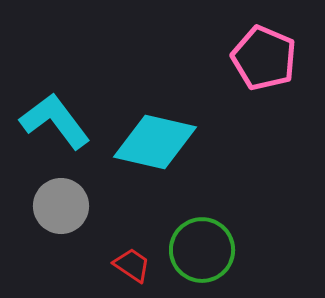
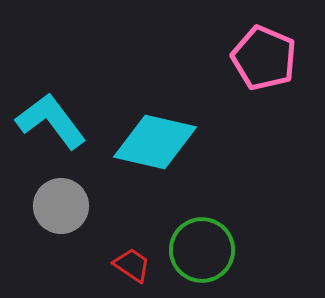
cyan L-shape: moved 4 px left
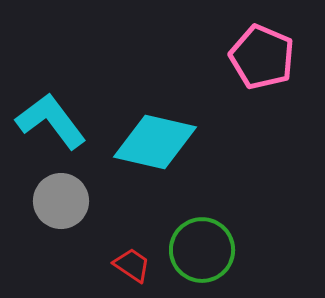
pink pentagon: moved 2 px left, 1 px up
gray circle: moved 5 px up
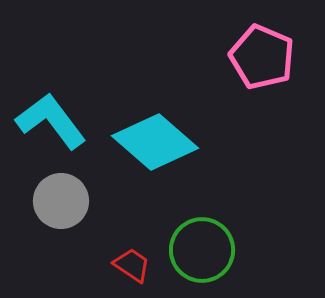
cyan diamond: rotated 28 degrees clockwise
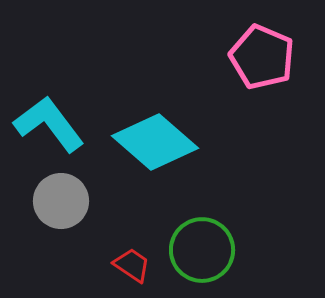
cyan L-shape: moved 2 px left, 3 px down
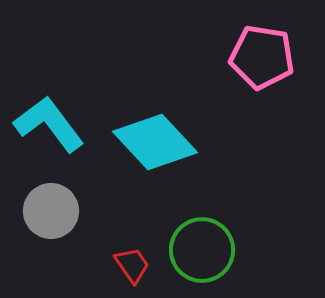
pink pentagon: rotated 14 degrees counterclockwise
cyan diamond: rotated 6 degrees clockwise
gray circle: moved 10 px left, 10 px down
red trapezoid: rotated 21 degrees clockwise
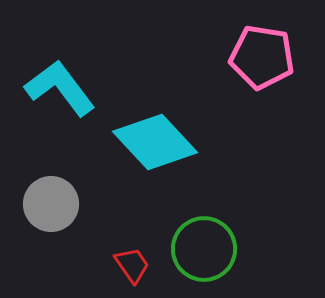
cyan L-shape: moved 11 px right, 36 px up
gray circle: moved 7 px up
green circle: moved 2 px right, 1 px up
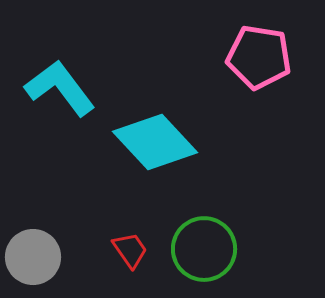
pink pentagon: moved 3 px left
gray circle: moved 18 px left, 53 px down
red trapezoid: moved 2 px left, 15 px up
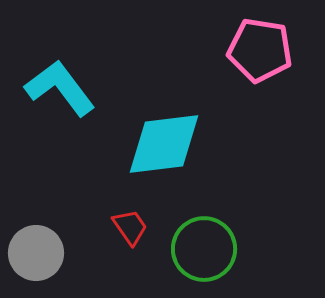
pink pentagon: moved 1 px right, 7 px up
cyan diamond: moved 9 px right, 2 px down; rotated 54 degrees counterclockwise
red trapezoid: moved 23 px up
gray circle: moved 3 px right, 4 px up
